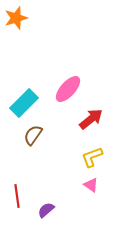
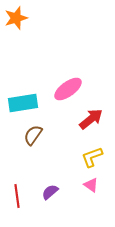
pink ellipse: rotated 12 degrees clockwise
cyan rectangle: moved 1 px left; rotated 36 degrees clockwise
purple semicircle: moved 4 px right, 18 px up
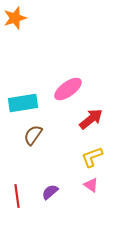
orange star: moved 1 px left
